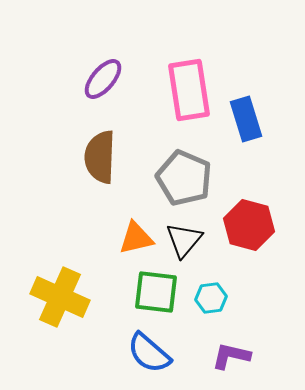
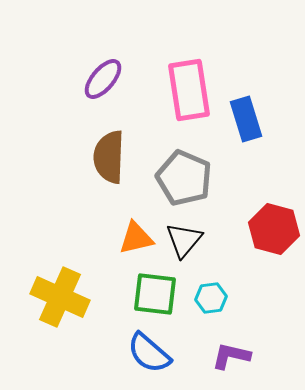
brown semicircle: moved 9 px right
red hexagon: moved 25 px right, 4 px down
green square: moved 1 px left, 2 px down
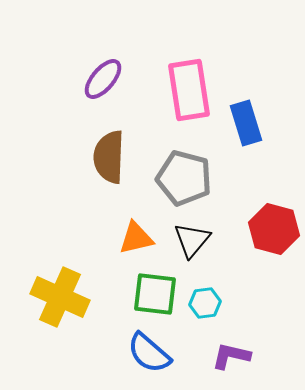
blue rectangle: moved 4 px down
gray pentagon: rotated 8 degrees counterclockwise
black triangle: moved 8 px right
cyan hexagon: moved 6 px left, 5 px down
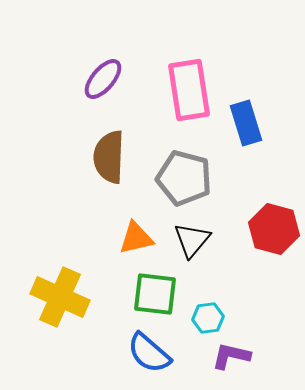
cyan hexagon: moved 3 px right, 15 px down
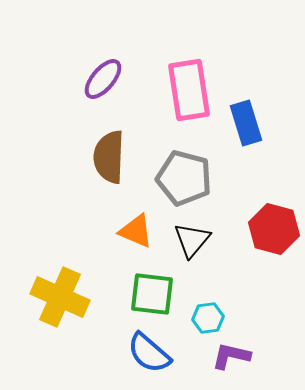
orange triangle: moved 7 px up; rotated 36 degrees clockwise
green square: moved 3 px left
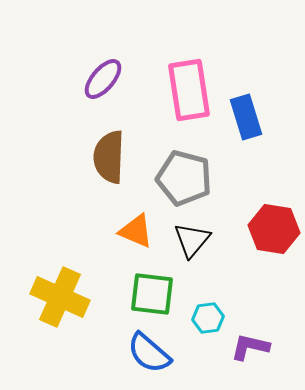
blue rectangle: moved 6 px up
red hexagon: rotated 6 degrees counterclockwise
purple L-shape: moved 19 px right, 9 px up
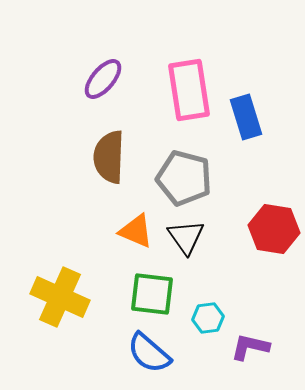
black triangle: moved 6 px left, 3 px up; rotated 15 degrees counterclockwise
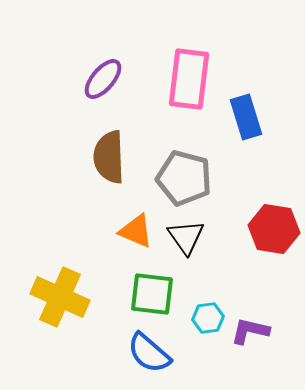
pink rectangle: moved 11 px up; rotated 16 degrees clockwise
brown semicircle: rotated 4 degrees counterclockwise
purple L-shape: moved 16 px up
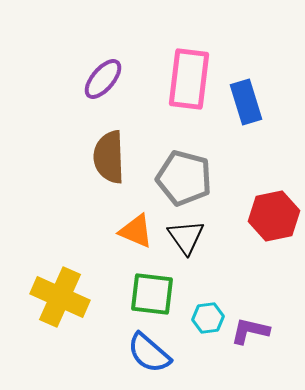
blue rectangle: moved 15 px up
red hexagon: moved 13 px up; rotated 21 degrees counterclockwise
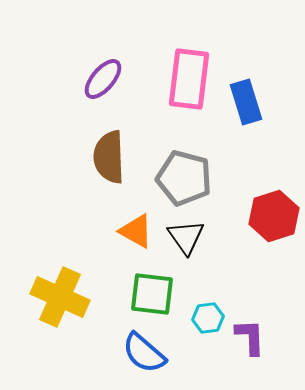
red hexagon: rotated 6 degrees counterclockwise
orange triangle: rotated 6 degrees clockwise
purple L-shape: moved 6 px down; rotated 75 degrees clockwise
blue semicircle: moved 5 px left
